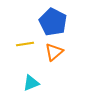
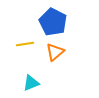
orange triangle: moved 1 px right
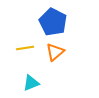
yellow line: moved 4 px down
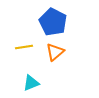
yellow line: moved 1 px left, 1 px up
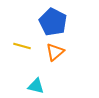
yellow line: moved 2 px left, 1 px up; rotated 24 degrees clockwise
cyan triangle: moved 5 px right, 3 px down; rotated 36 degrees clockwise
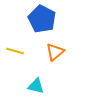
blue pentagon: moved 11 px left, 3 px up
yellow line: moved 7 px left, 5 px down
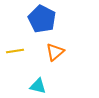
yellow line: rotated 24 degrees counterclockwise
cyan triangle: moved 2 px right
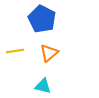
orange triangle: moved 6 px left, 1 px down
cyan triangle: moved 5 px right
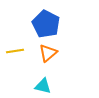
blue pentagon: moved 4 px right, 5 px down
orange triangle: moved 1 px left
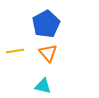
blue pentagon: rotated 16 degrees clockwise
orange triangle: rotated 30 degrees counterclockwise
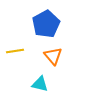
orange triangle: moved 5 px right, 3 px down
cyan triangle: moved 3 px left, 2 px up
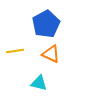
orange triangle: moved 2 px left, 2 px up; rotated 24 degrees counterclockwise
cyan triangle: moved 1 px left, 1 px up
